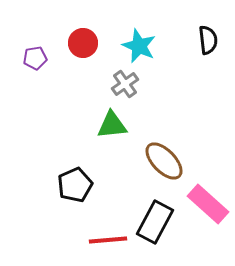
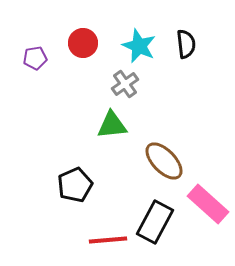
black semicircle: moved 22 px left, 4 px down
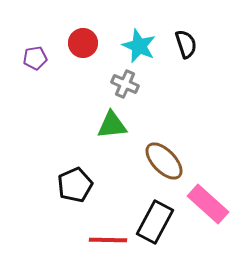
black semicircle: rotated 12 degrees counterclockwise
gray cross: rotated 32 degrees counterclockwise
red line: rotated 6 degrees clockwise
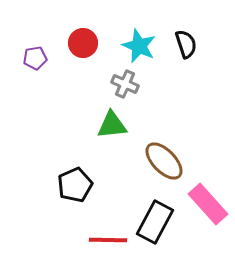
pink rectangle: rotated 6 degrees clockwise
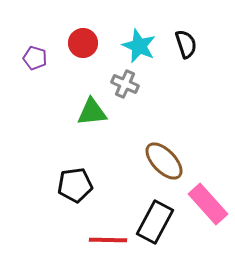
purple pentagon: rotated 25 degrees clockwise
green triangle: moved 20 px left, 13 px up
black pentagon: rotated 16 degrees clockwise
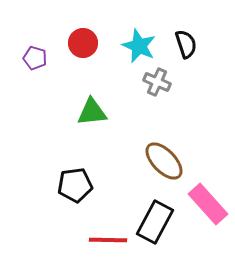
gray cross: moved 32 px right, 2 px up
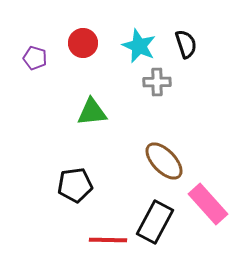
gray cross: rotated 24 degrees counterclockwise
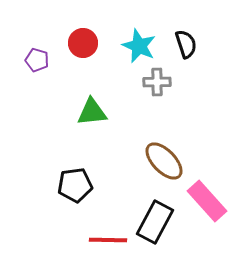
purple pentagon: moved 2 px right, 2 px down
pink rectangle: moved 1 px left, 3 px up
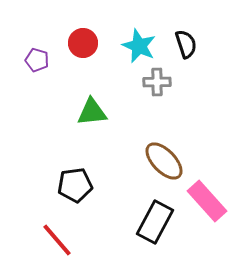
red line: moved 51 px left; rotated 48 degrees clockwise
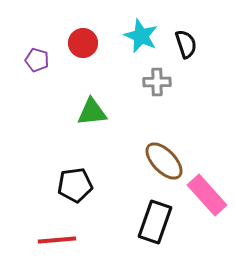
cyan star: moved 2 px right, 10 px up
pink rectangle: moved 6 px up
black rectangle: rotated 9 degrees counterclockwise
red line: rotated 54 degrees counterclockwise
